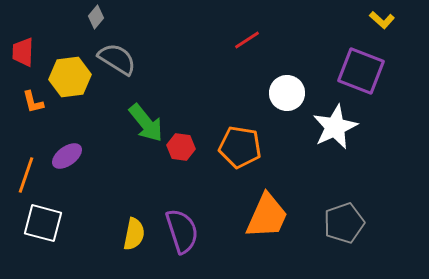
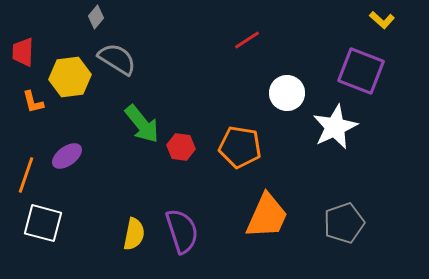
green arrow: moved 4 px left, 1 px down
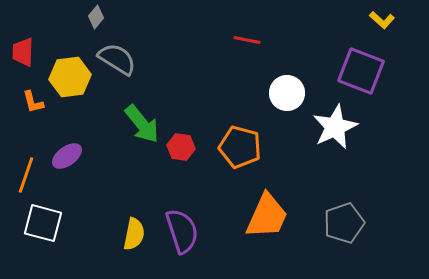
red line: rotated 44 degrees clockwise
orange pentagon: rotated 6 degrees clockwise
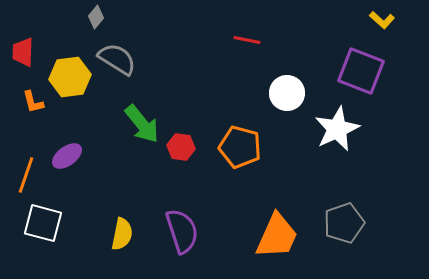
white star: moved 2 px right, 2 px down
orange trapezoid: moved 10 px right, 20 px down
yellow semicircle: moved 12 px left
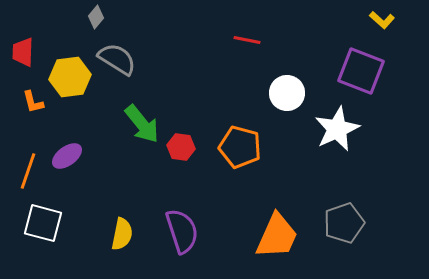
orange line: moved 2 px right, 4 px up
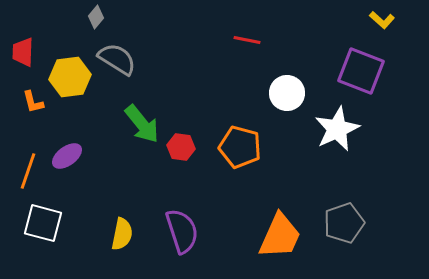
orange trapezoid: moved 3 px right
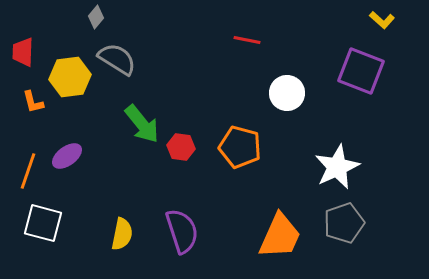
white star: moved 38 px down
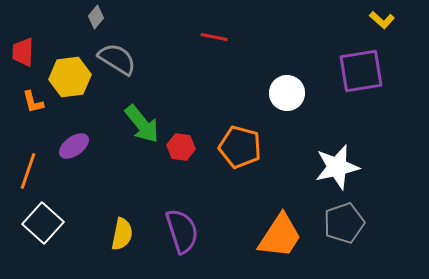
red line: moved 33 px left, 3 px up
purple square: rotated 30 degrees counterclockwise
purple ellipse: moved 7 px right, 10 px up
white star: rotated 12 degrees clockwise
white square: rotated 27 degrees clockwise
orange trapezoid: rotated 9 degrees clockwise
